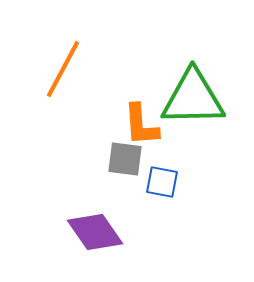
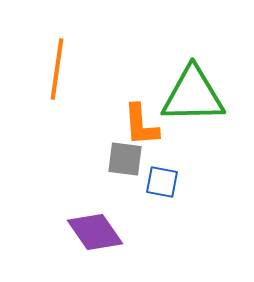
orange line: moved 6 px left; rotated 20 degrees counterclockwise
green triangle: moved 3 px up
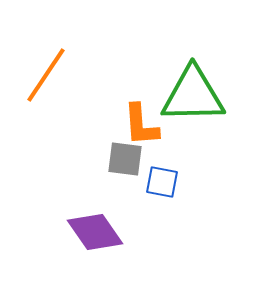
orange line: moved 11 px left, 6 px down; rotated 26 degrees clockwise
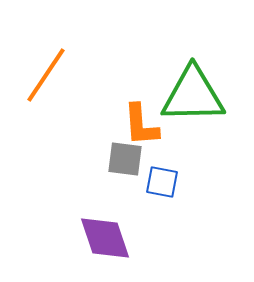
purple diamond: moved 10 px right, 6 px down; rotated 16 degrees clockwise
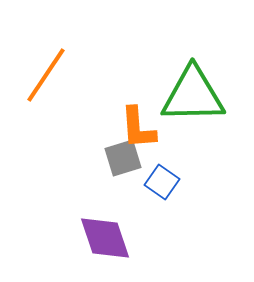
orange L-shape: moved 3 px left, 3 px down
gray square: moved 2 px left, 1 px up; rotated 24 degrees counterclockwise
blue square: rotated 24 degrees clockwise
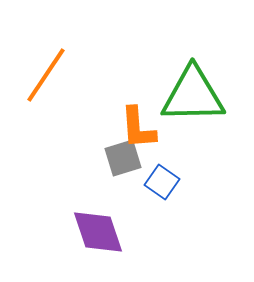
purple diamond: moved 7 px left, 6 px up
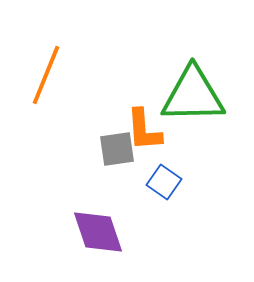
orange line: rotated 12 degrees counterclockwise
orange L-shape: moved 6 px right, 2 px down
gray square: moved 6 px left, 9 px up; rotated 9 degrees clockwise
blue square: moved 2 px right
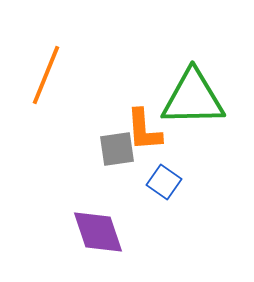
green triangle: moved 3 px down
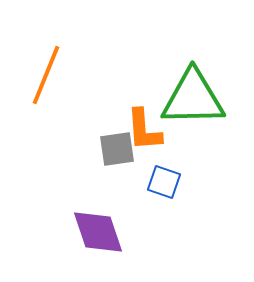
blue square: rotated 16 degrees counterclockwise
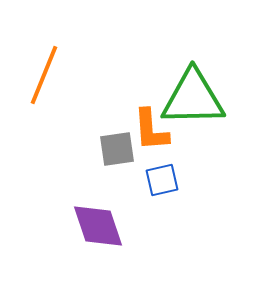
orange line: moved 2 px left
orange L-shape: moved 7 px right
blue square: moved 2 px left, 2 px up; rotated 32 degrees counterclockwise
purple diamond: moved 6 px up
